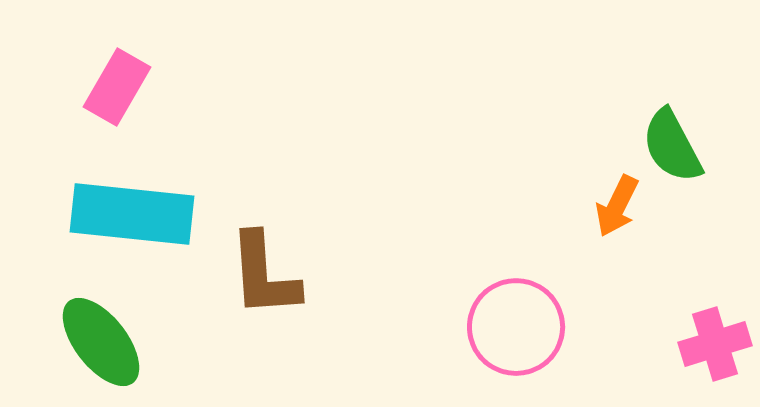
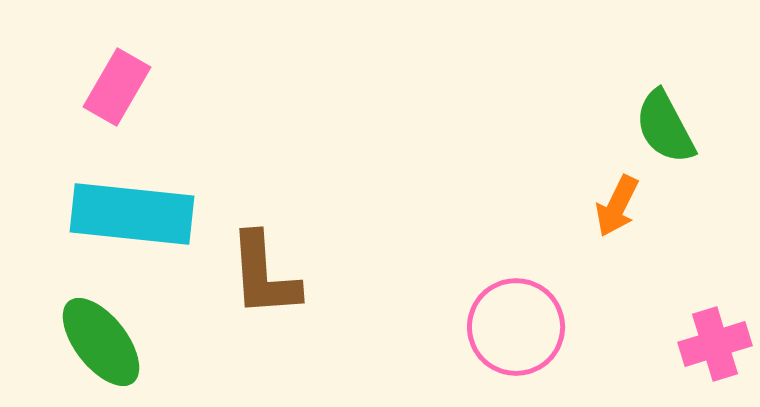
green semicircle: moved 7 px left, 19 px up
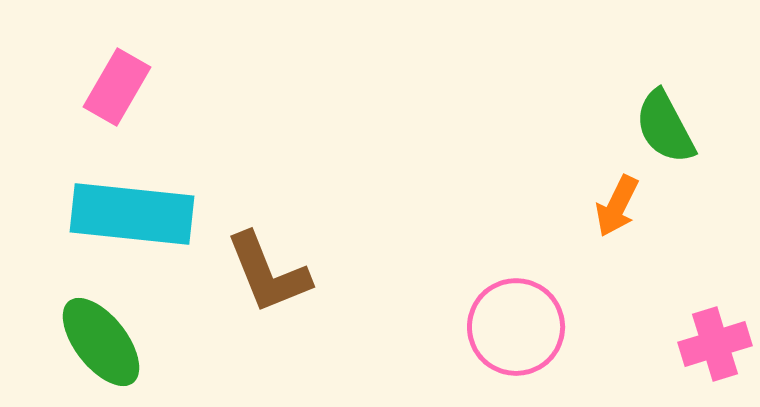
brown L-shape: moved 4 px right, 2 px up; rotated 18 degrees counterclockwise
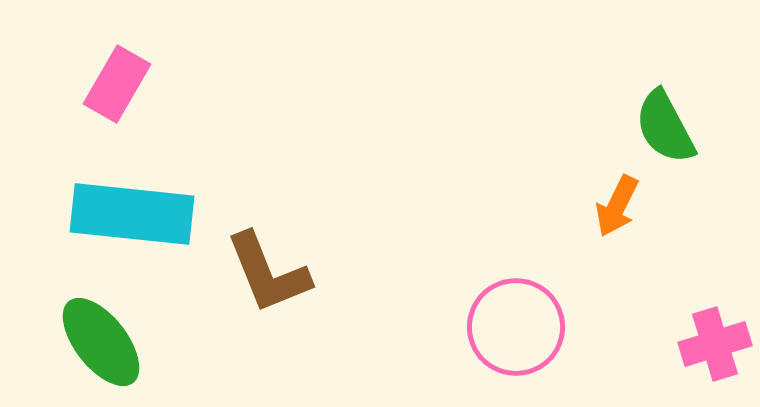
pink rectangle: moved 3 px up
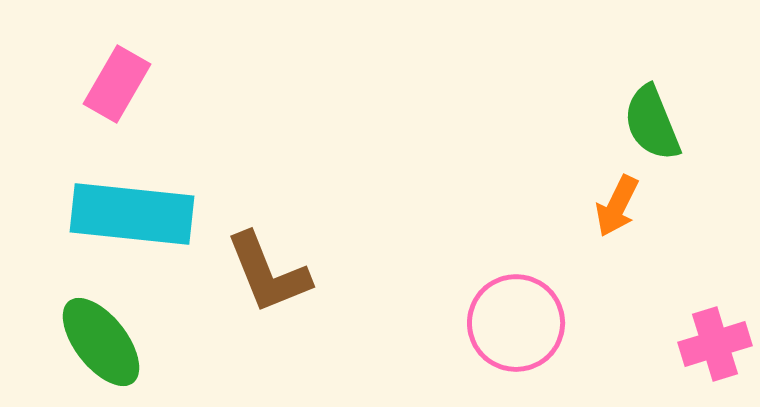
green semicircle: moved 13 px left, 4 px up; rotated 6 degrees clockwise
pink circle: moved 4 px up
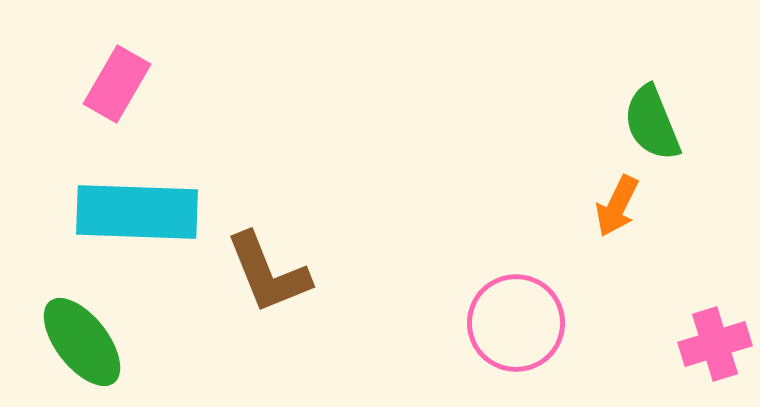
cyan rectangle: moved 5 px right, 2 px up; rotated 4 degrees counterclockwise
green ellipse: moved 19 px left
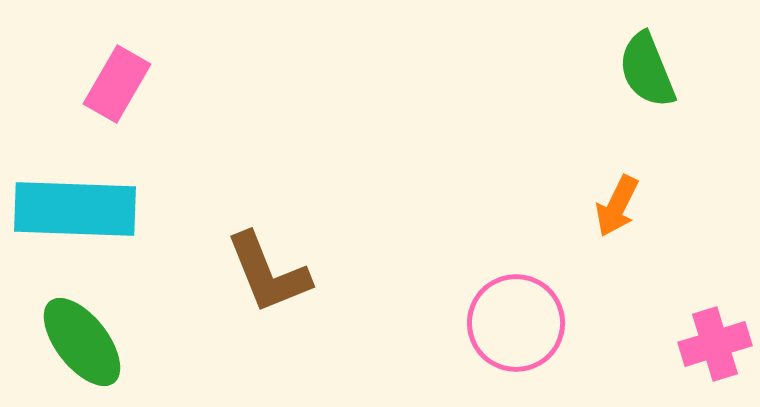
green semicircle: moved 5 px left, 53 px up
cyan rectangle: moved 62 px left, 3 px up
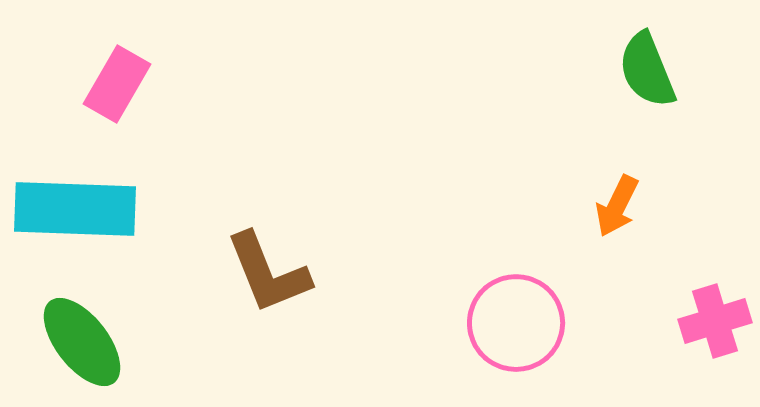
pink cross: moved 23 px up
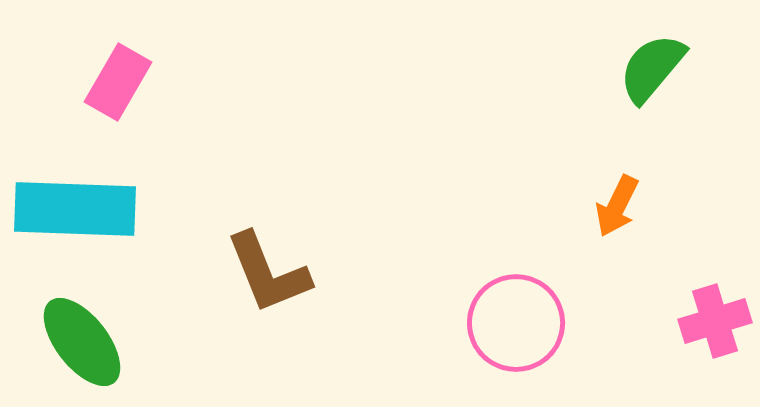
green semicircle: moved 5 px right, 2 px up; rotated 62 degrees clockwise
pink rectangle: moved 1 px right, 2 px up
